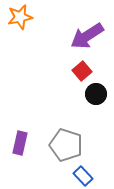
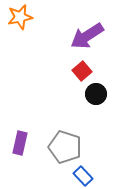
gray pentagon: moved 1 px left, 2 px down
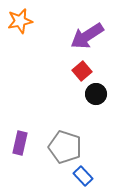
orange star: moved 4 px down
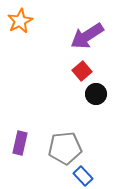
orange star: rotated 15 degrees counterclockwise
gray pentagon: moved 1 px down; rotated 24 degrees counterclockwise
